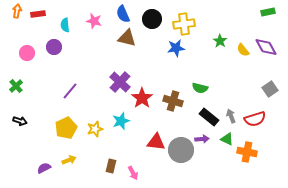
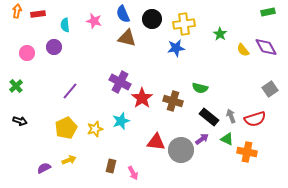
green star: moved 7 px up
purple cross: rotated 15 degrees counterclockwise
purple arrow: rotated 32 degrees counterclockwise
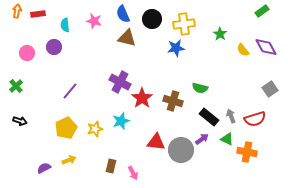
green rectangle: moved 6 px left, 1 px up; rotated 24 degrees counterclockwise
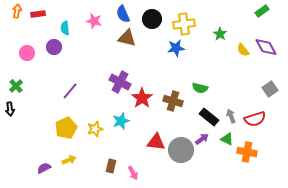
cyan semicircle: moved 3 px down
black arrow: moved 10 px left, 12 px up; rotated 64 degrees clockwise
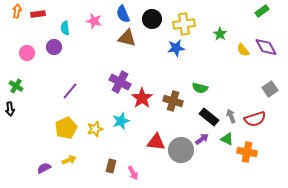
green cross: rotated 16 degrees counterclockwise
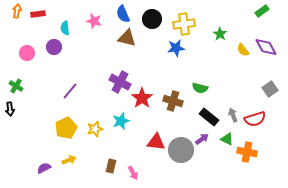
gray arrow: moved 2 px right, 1 px up
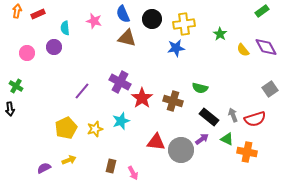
red rectangle: rotated 16 degrees counterclockwise
purple line: moved 12 px right
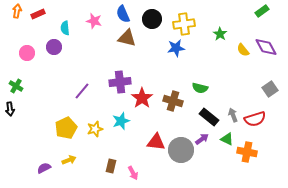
purple cross: rotated 35 degrees counterclockwise
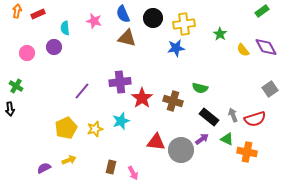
black circle: moved 1 px right, 1 px up
brown rectangle: moved 1 px down
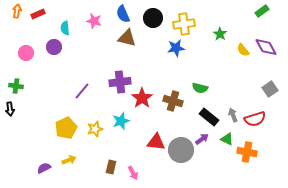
pink circle: moved 1 px left
green cross: rotated 24 degrees counterclockwise
